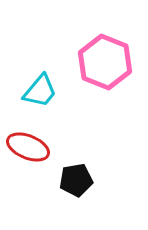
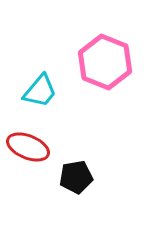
black pentagon: moved 3 px up
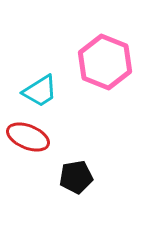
cyan trapezoid: rotated 18 degrees clockwise
red ellipse: moved 10 px up
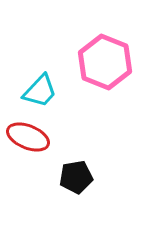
cyan trapezoid: rotated 15 degrees counterclockwise
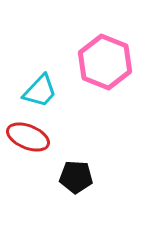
black pentagon: rotated 12 degrees clockwise
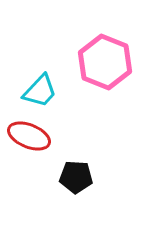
red ellipse: moved 1 px right, 1 px up
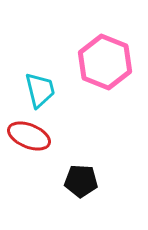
cyan trapezoid: moved 1 px up; rotated 57 degrees counterclockwise
black pentagon: moved 5 px right, 4 px down
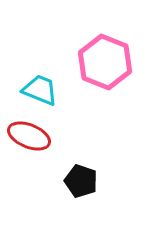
cyan trapezoid: rotated 54 degrees counterclockwise
black pentagon: rotated 16 degrees clockwise
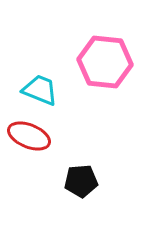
pink hexagon: rotated 16 degrees counterclockwise
black pentagon: rotated 24 degrees counterclockwise
